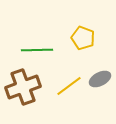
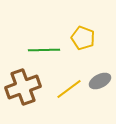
green line: moved 7 px right
gray ellipse: moved 2 px down
yellow line: moved 3 px down
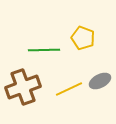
yellow line: rotated 12 degrees clockwise
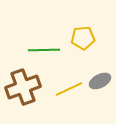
yellow pentagon: rotated 25 degrees counterclockwise
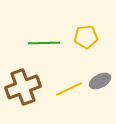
yellow pentagon: moved 3 px right, 1 px up
green line: moved 7 px up
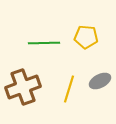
yellow pentagon: rotated 10 degrees clockwise
yellow line: rotated 48 degrees counterclockwise
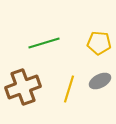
yellow pentagon: moved 13 px right, 6 px down
green line: rotated 16 degrees counterclockwise
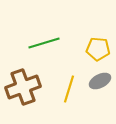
yellow pentagon: moved 1 px left, 6 px down
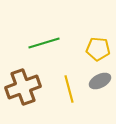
yellow line: rotated 32 degrees counterclockwise
